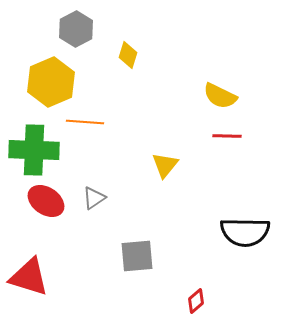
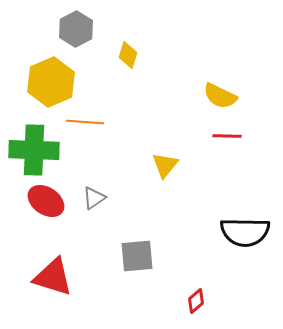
red triangle: moved 24 px right
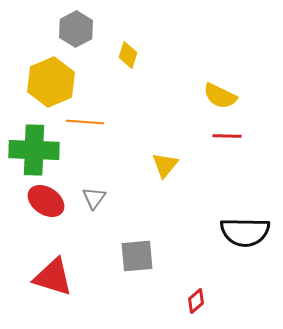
gray triangle: rotated 20 degrees counterclockwise
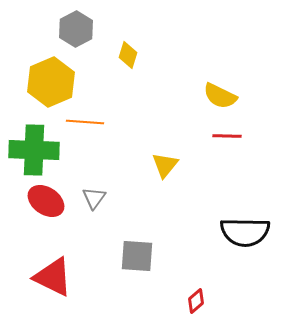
gray square: rotated 9 degrees clockwise
red triangle: rotated 9 degrees clockwise
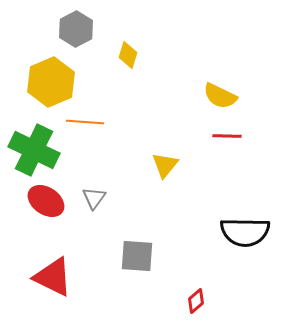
green cross: rotated 24 degrees clockwise
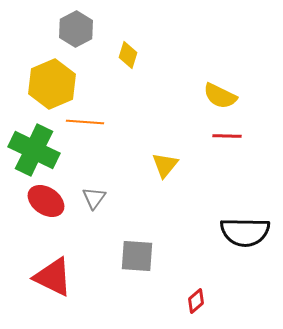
yellow hexagon: moved 1 px right, 2 px down
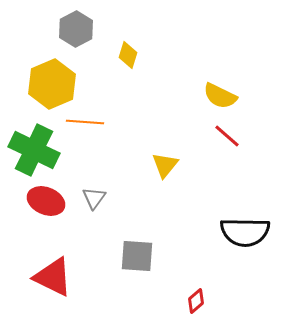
red line: rotated 40 degrees clockwise
red ellipse: rotated 12 degrees counterclockwise
